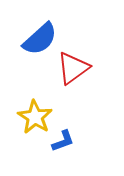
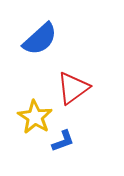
red triangle: moved 20 px down
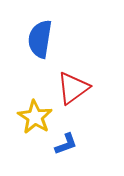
blue semicircle: rotated 141 degrees clockwise
blue L-shape: moved 3 px right, 3 px down
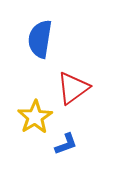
yellow star: rotated 8 degrees clockwise
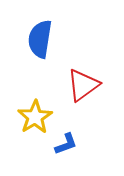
red triangle: moved 10 px right, 3 px up
